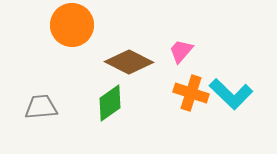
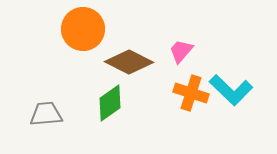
orange circle: moved 11 px right, 4 px down
cyan L-shape: moved 4 px up
gray trapezoid: moved 5 px right, 7 px down
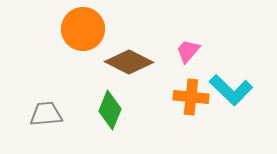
pink trapezoid: moved 7 px right
orange cross: moved 4 px down; rotated 12 degrees counterclockwise
green diamond: moved 7 px down; rotated 33 degrees counterclockwise
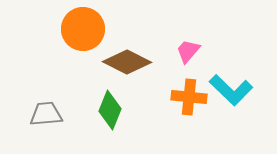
brown diamond: moved 2 px left
orange cross: moved 2 px left
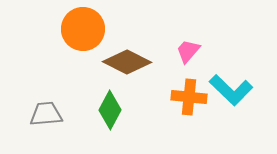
green diamond: rotated 6 degrees clockwise
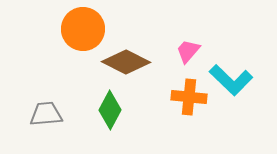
brown diamond: moved 1 px left
cyan L-shape: moved 10 px up
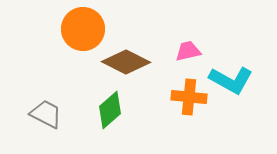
pink trapezoid: rotated 36 degrees clockwise
cyan L-shape: rotated 15 degrees counterclockwise
green diamond: rotated 21 degrees clockwise
gray trapezoid: rotated 32 degrees clockwise
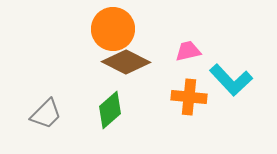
orange circle: moved 30 px right
cyan L-shape: rotated 18 degrees clockwise
gray trapezoid: rotated 108 degrees clockwise
